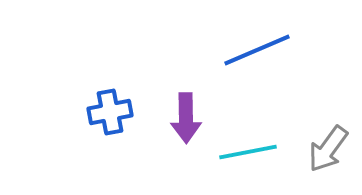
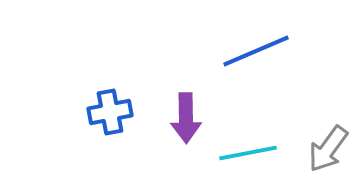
blue line: moved 1 px left, 1 px down
cyan line: moved 1 px down
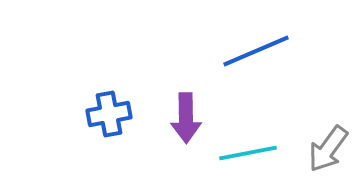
blue cross: moved 1 px left, 2 px down
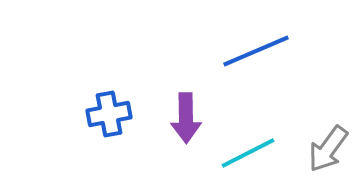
cyan line: rotated 16 degrees counterclockwise
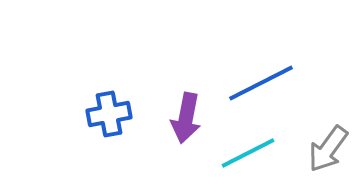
blue line: moved 5 px right, 32 px down; rotated 4 degrees counterclockwise
purple arrow: rotated 12 degrees clockwise
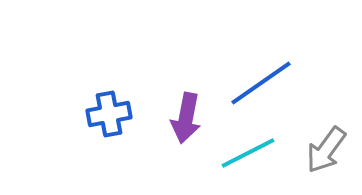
blue line: rotated 8 degrees counterclockwise
gray arrow: moved 2 px left, 1 px down
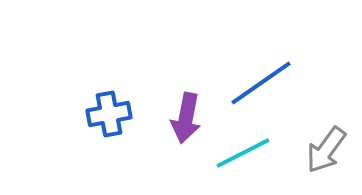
cyan line: moved 5 px left
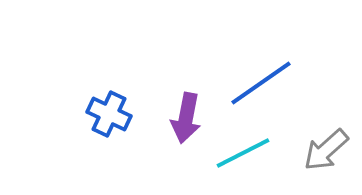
blue cross: rotated 36 degrees clockwise
gray arrow: rotated 12 degrees clockwise
